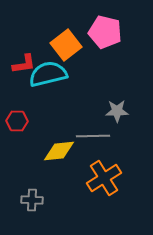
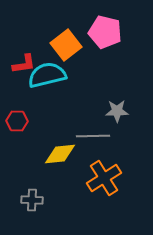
cyan semicircle: moved 1 px left, 1 px down
yellow diamond: moved 1 px right, 3 px down
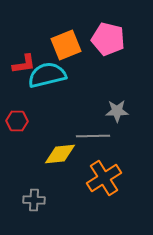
pink pentagon: moved 3 px right, 7 px down
orange square: rotated 16 degrees clockwise
gray cross: moved 2 px right
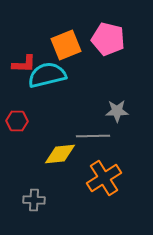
red L-shape: rotated 10 degrees clockwise
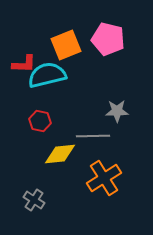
red hexagon: moved 23 px right; rotated 10 degrees clockwise
gray cross: rotated 30 degrees clockwise
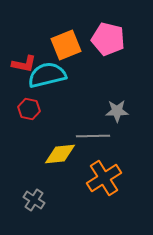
red L-shape: rotated 10 degrees clockwise
red hexagon: moved 11 px left, 12 px up
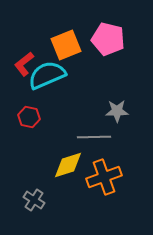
red L-shape: rotated 130 degrees clockwise
cyan semicircle: rotated 9 degrees counterclockwise
red hexagon: moved 8 px down
gray line: moved 1 px right, 1 px down
yellow diamond: moved 8 px right, 11 px down; rotated 12 degrees counterclockwise
orange cross: moved 1 px up; rotated 12 degrees clockwise
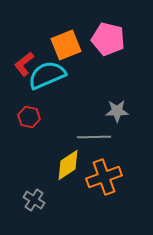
yellow diamond: rotated 16 degrees counterclockwise
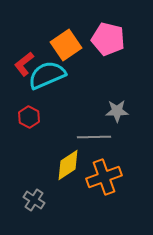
orange square: rotated 12 degrees counterclockwise
red hexagon: rotated 15 degrees clockwise
